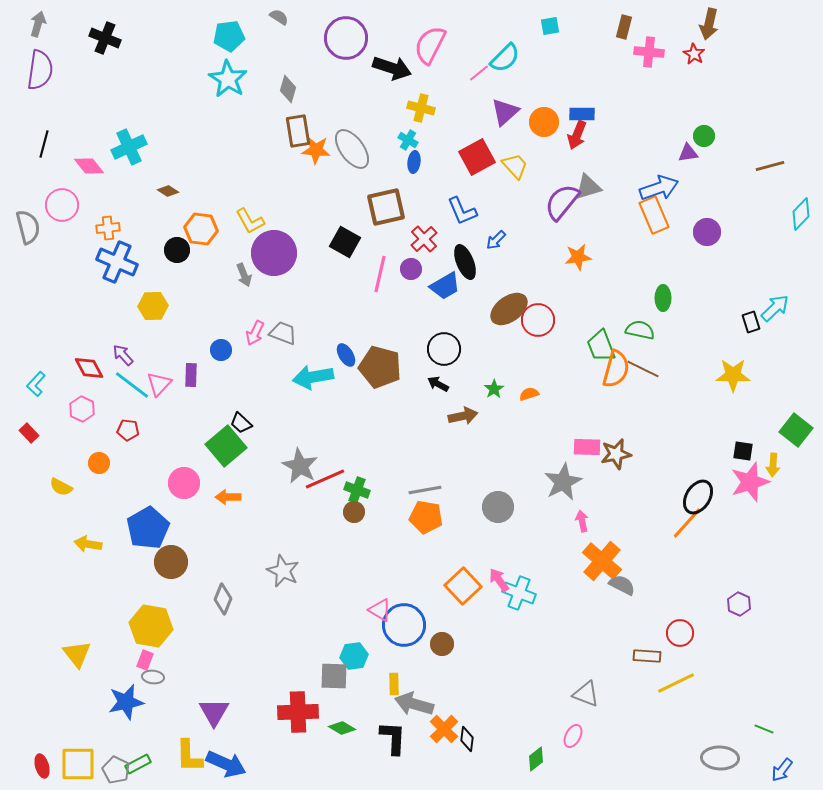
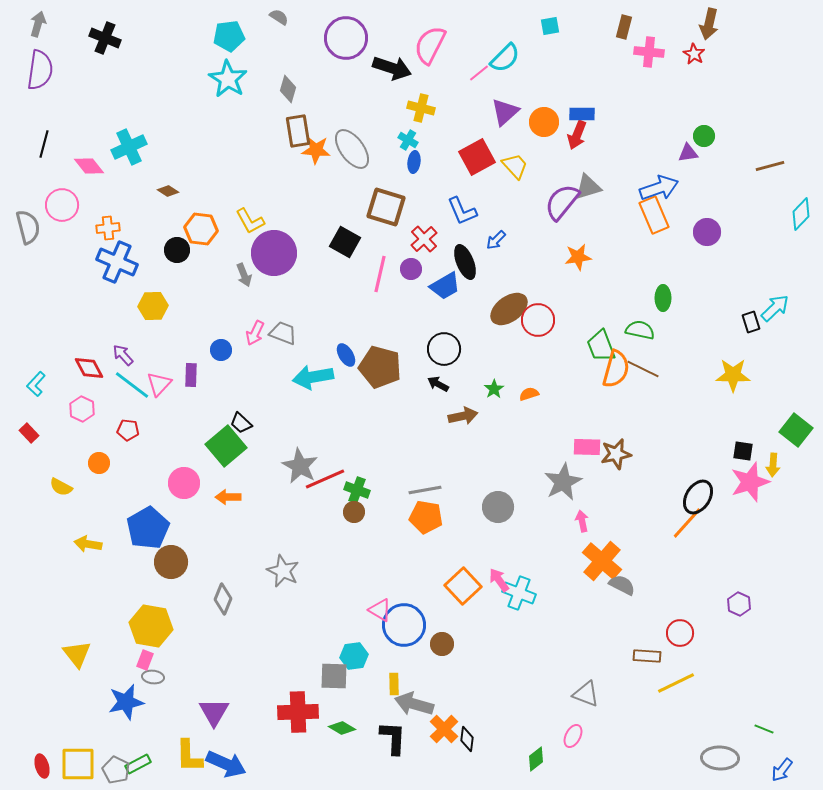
brown square at (386, 207): rotated 30 degrees clockwise
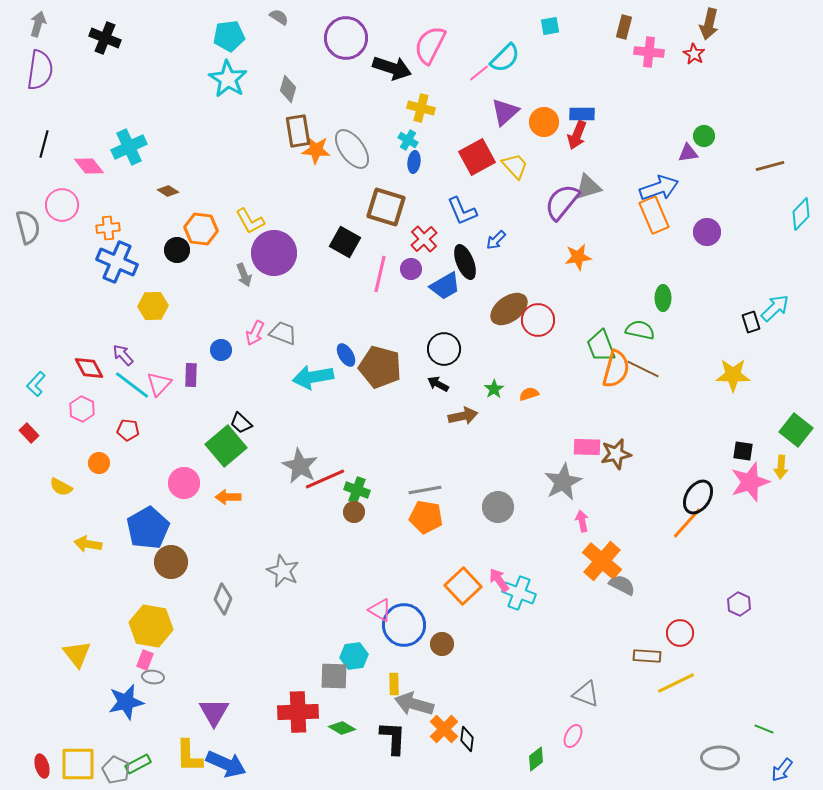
yellow arrow at (773, 465): moved 8 px right, 2 px down
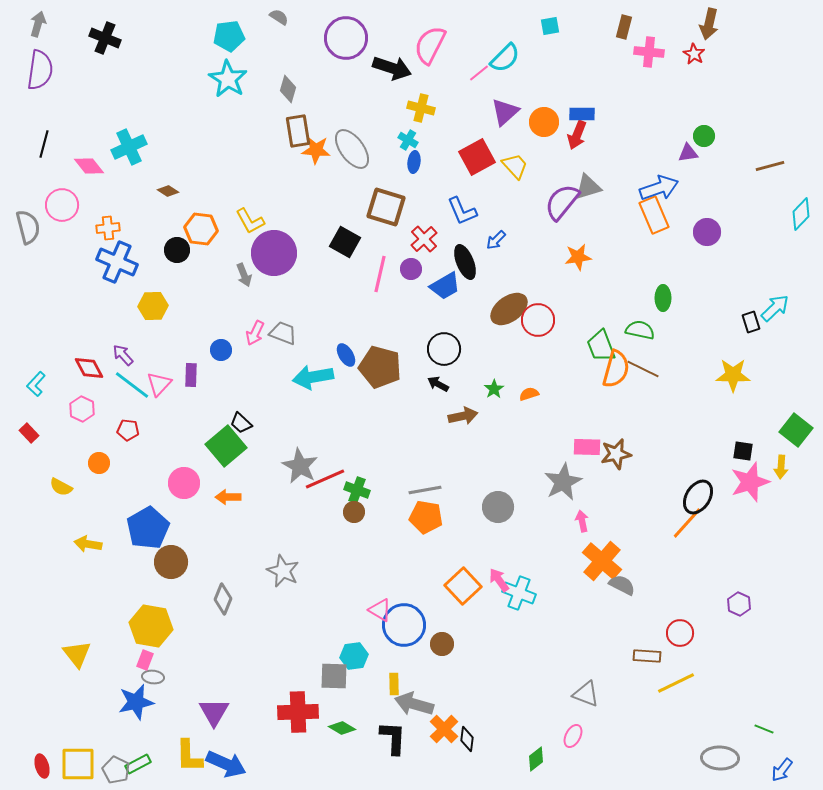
blue star at (126, 702): moved 10 px right
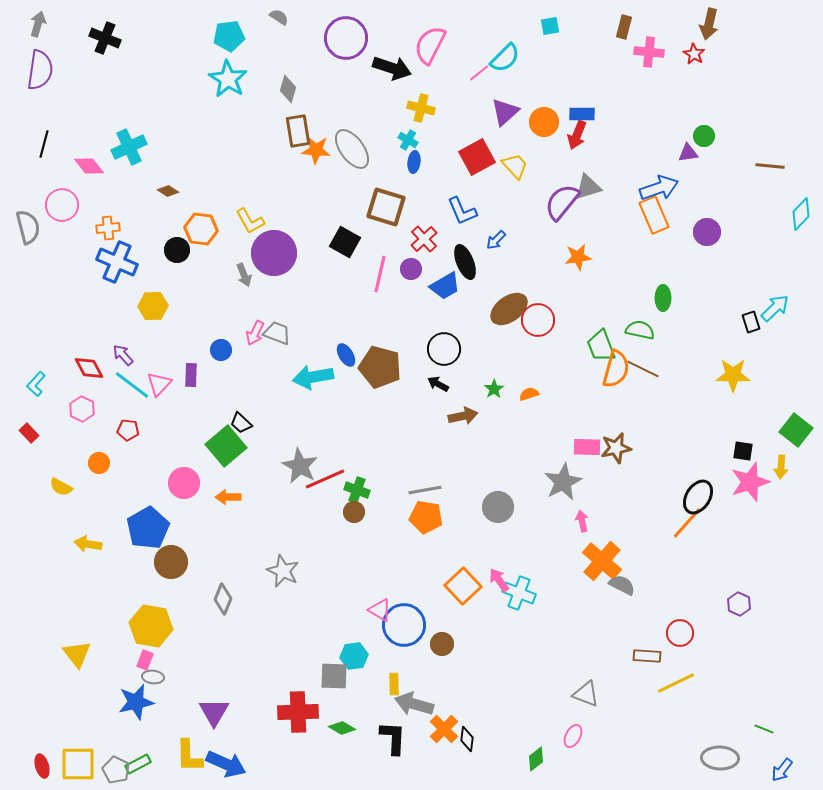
brown line at (770, 166): rotated 20 degrees clockwise
gray trapezoid at (283, 333): moved 6 px left
brown star at (616, 454): moved 6 px up
